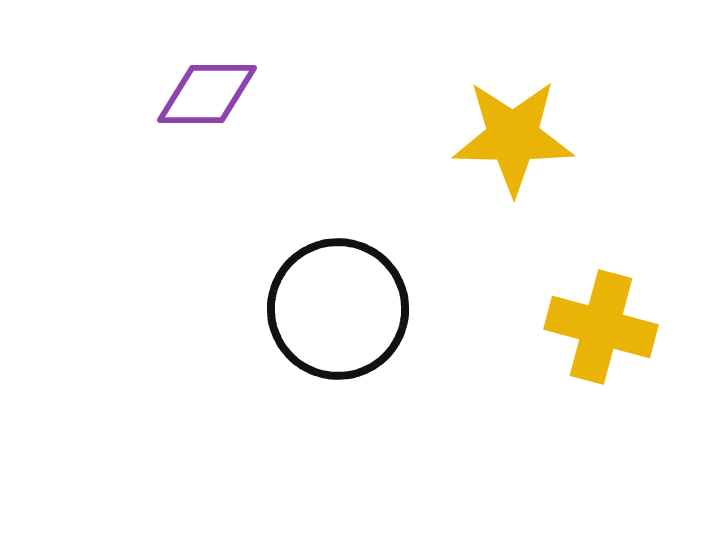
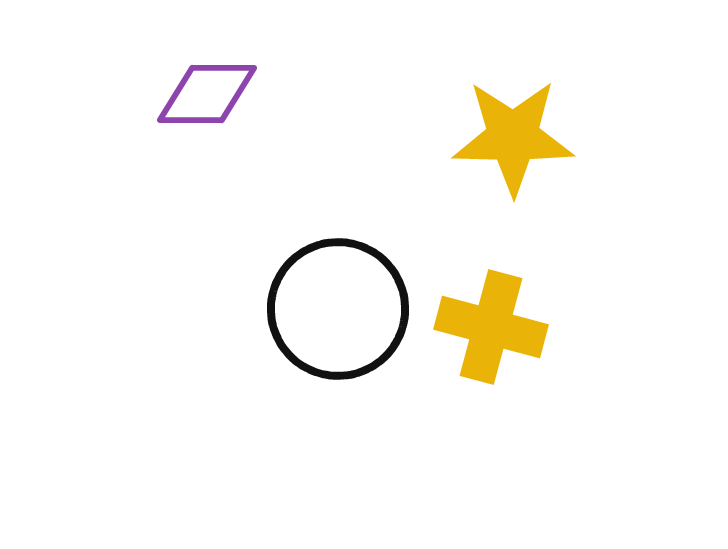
yellow cross: moved 110 px left
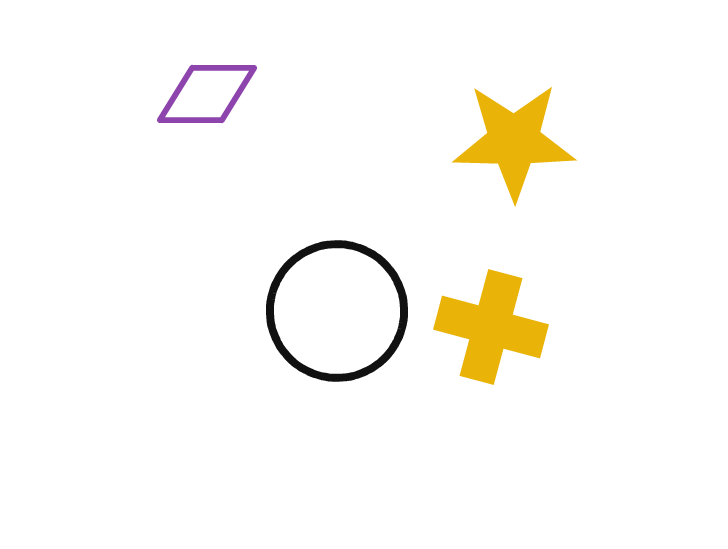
yellow star: moved 1 px right, 4 px down
black circle: moved 1 px left, 2 px down
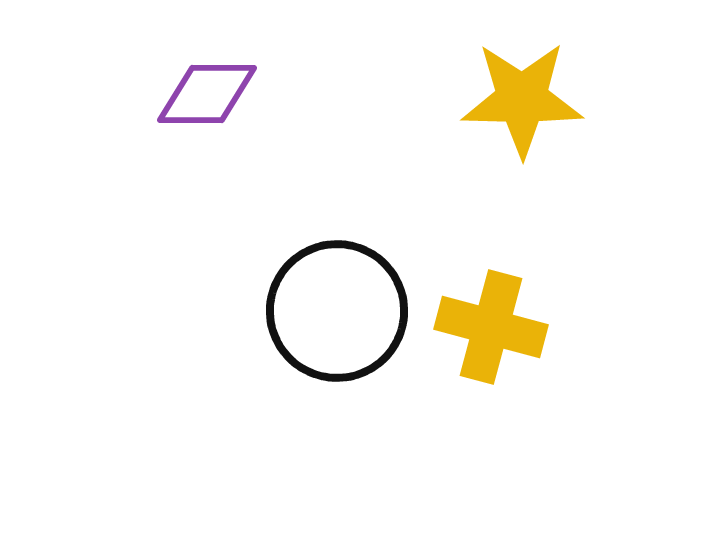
yellow star: moved 8 px right, 42 px up
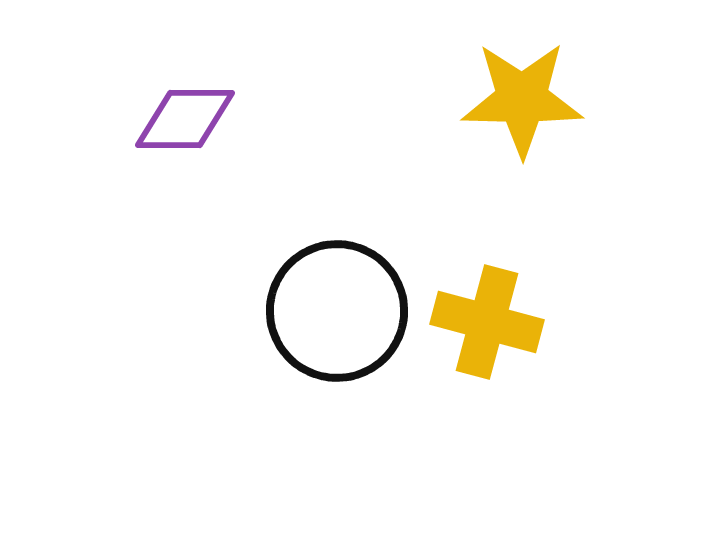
purple diamond: moved 22 px left, 25 px down
yellow cross: moved 4 px left, 5 px up
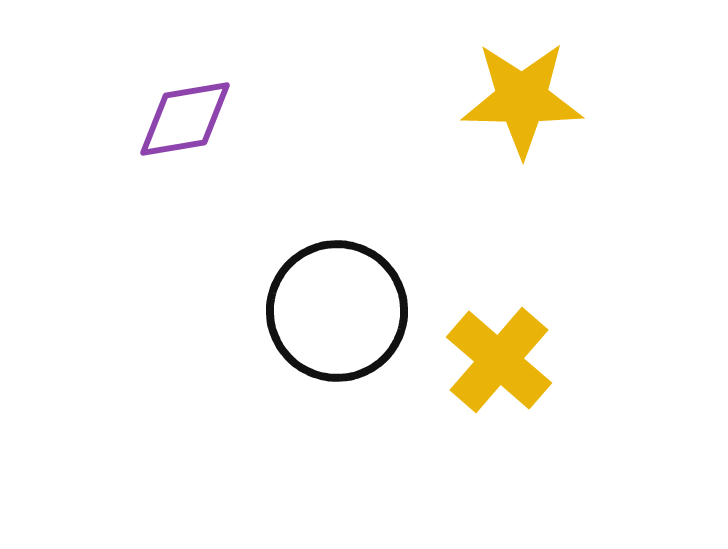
purple diamond: rotated 10 degrees counterclockwise
yellow cross: moved 12 px right, 38 px down; rotated 26 degrees clockwise
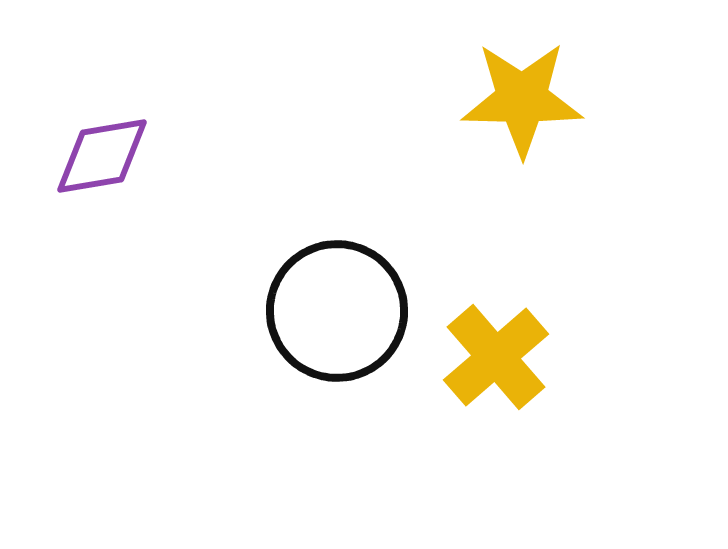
purple diamond: moved 83 px left, 37 px down
yellow cross: moved 3 px left, 3 px up; rotated 8 degrees clockwise
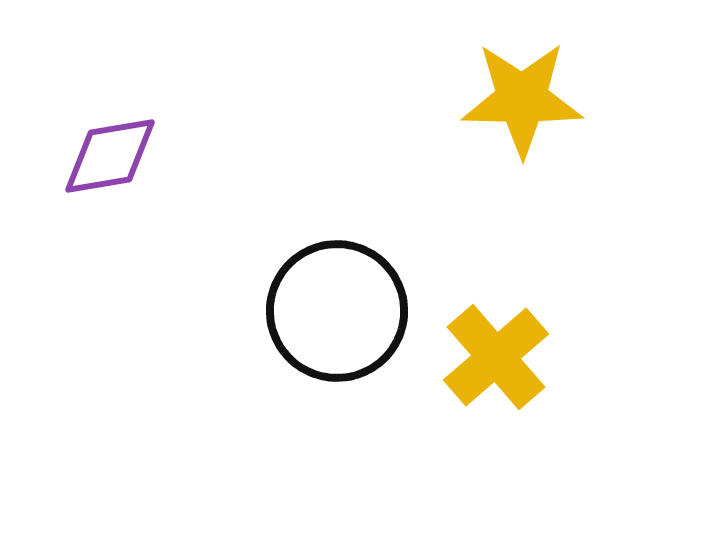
purple diamond: moved 8 px right
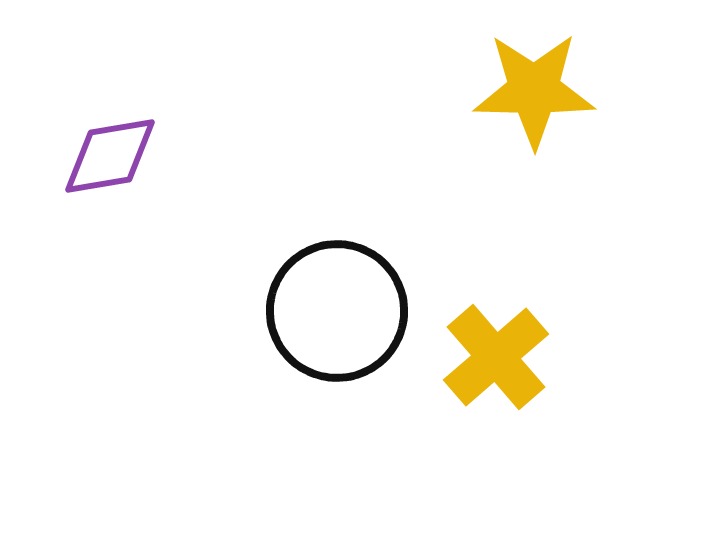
yellow star: moved 12 px right, 9 px up
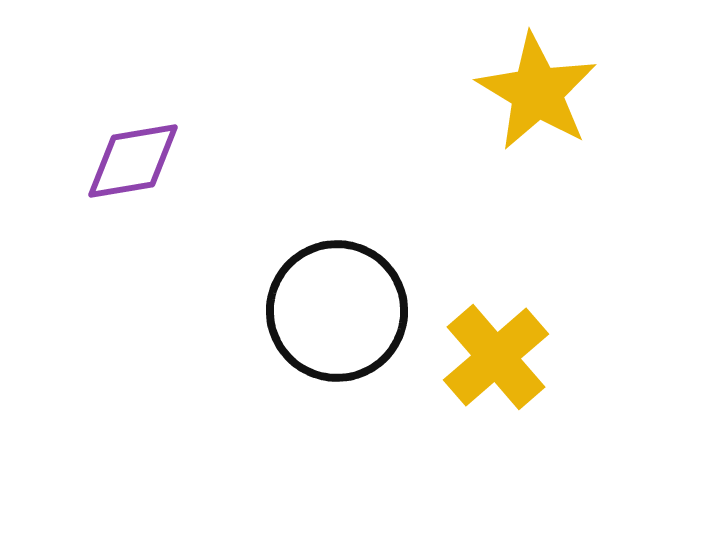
yellow star: moved 3 px right, 2 px down; rotated 30 degrees clockwise
purple diamond: moved 23 px right, 5 px down
